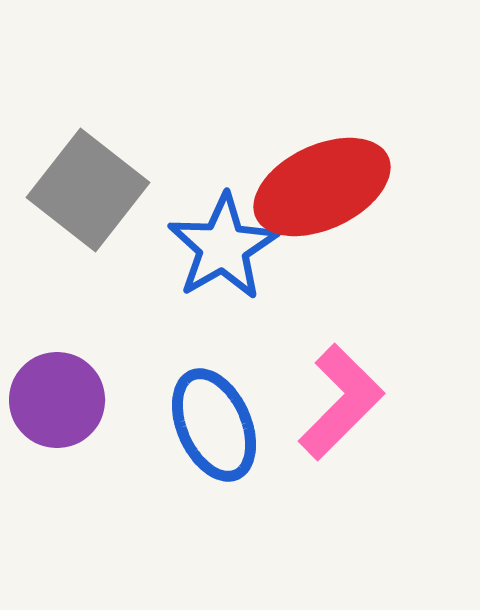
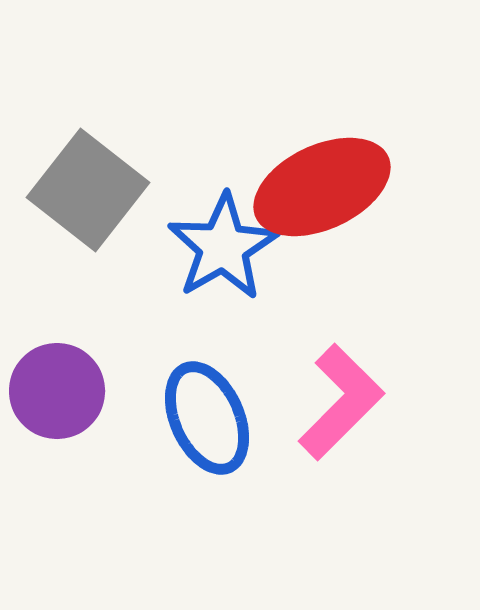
purple circle: moved 9 px up
blue ellipse: moved 7 px left, 7 px up
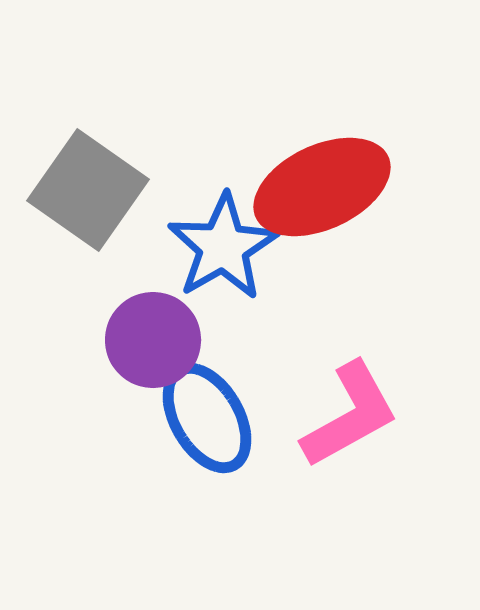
gray square: rotated 3 degrees counterclockwise
purple circle: moved 96 px right, 51 px up
pink L-shape: moved 9 px right, 13 px down; rotated 16 degrees clockwise
blue ellipse: rotated 6 degrees counterclockwise
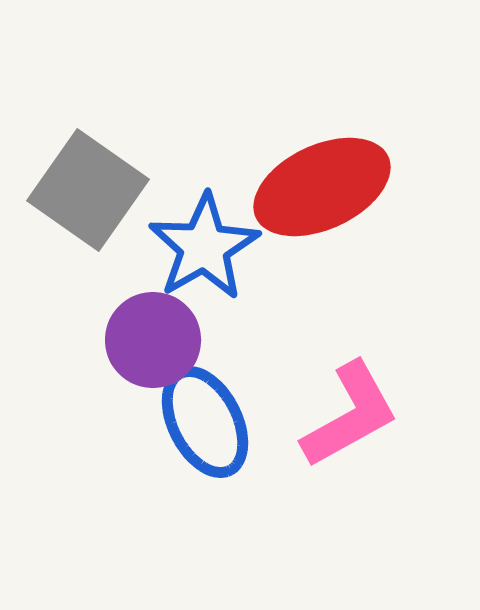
blue star: moved 19 px left
blue ellipse: moved 2 px left, 4 px down; rotated 3 degrees clockwise
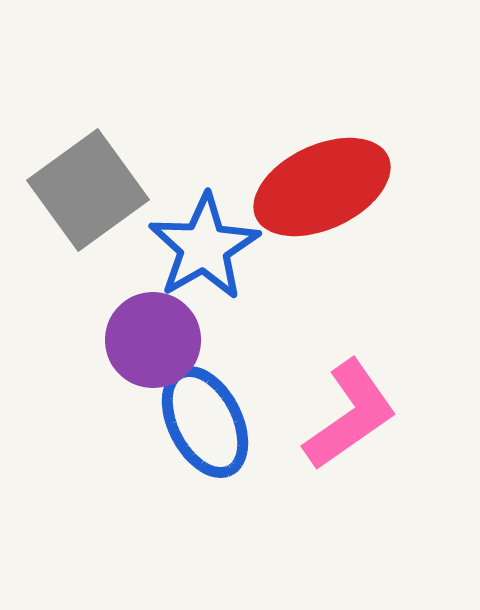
gray square: rotated 19 degrees clockwise
pink L-shape: rotated 6 degrees counterclockwise
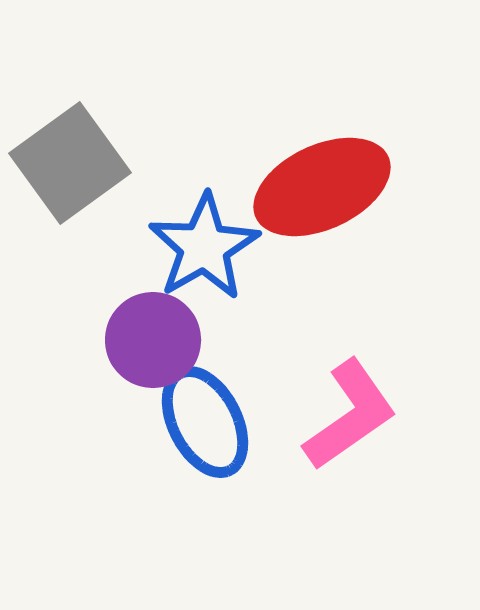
gray square: moved 18 px left, 27 px up
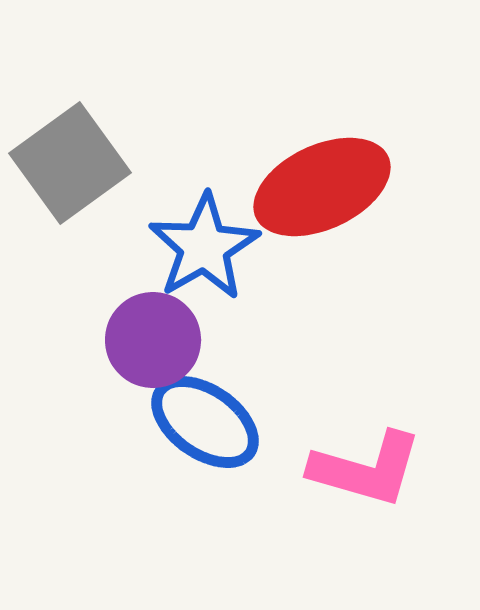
pink L-shape: moved 16 px right, 54 px down; rotated 51 degrees clockwise
blue ellipse: rotated 28 degrees counterclockwise
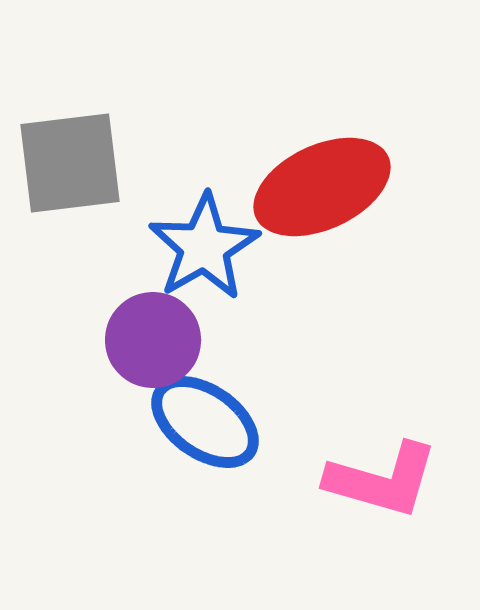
gray square: rotated 29 degrees clockwise
pink L-shape: moved 16 px right, 11 px down
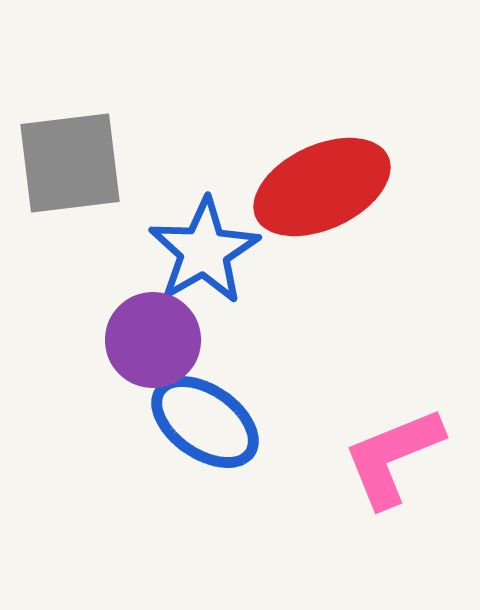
blue star: moved 4 px down
pink L-shape: moved 11 px right, 23 px up; rotated 142 degrees clockwise
